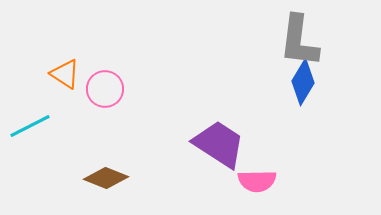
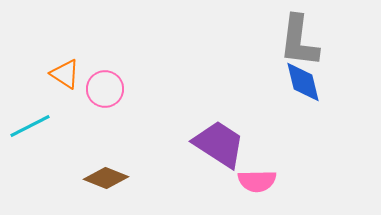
blue diamond: rotated 45 degrees counterclockwise
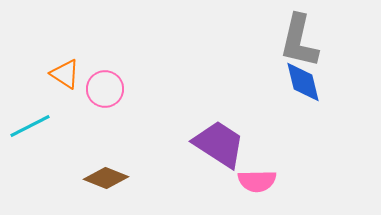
gray L-shape: rotated 6 degrees clockwise
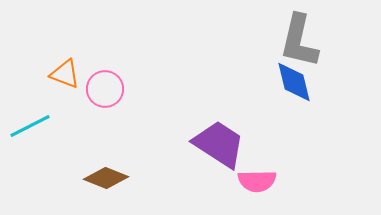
orange triangle: rotated 12 degrees counterclockwise
blue diamond: moved 9 px left
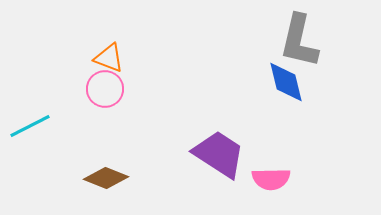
orange triangle: moved 44 px right, 16 px up
blue diamond: moved 8 px left
purple trapezoid: moved 10 px down
pink semicircle: moved 14 px right, 2 px up
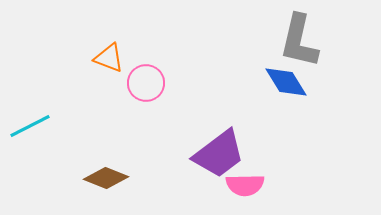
blue diamond: rotated 18 degrees counterclockwise
pink circle: moved 41 px right, 6 px up
purple trapezoid: rotated 110 degrees clockwise
pink semicircle: moved 26 px left, 6 px down
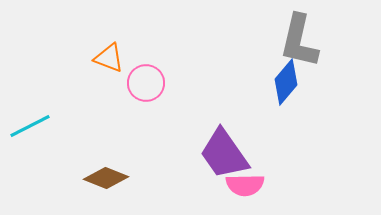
blue diamond: rotated 72 degrees clockwise
purple trapezoid: moved 5 px right; rotated 92 degrees clockwise
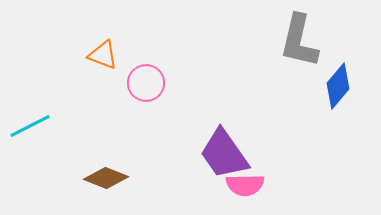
orange triangle: moved 6 px left, 3 px up
blue diamond: moved 52 px right, 4 px down
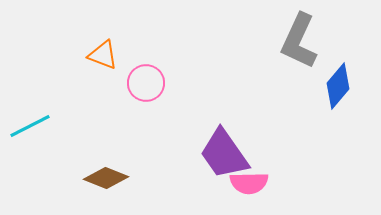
gray L-shape: rotated 12 degrees clockwise
pink semicircle: moved 4 px right, 2 px up
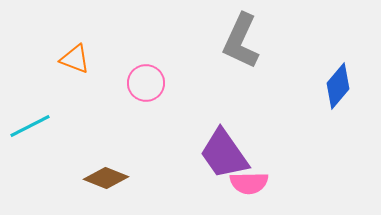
gray L-shape: moved 58 px left
orange triangle: moved 28 px left, 4 px down
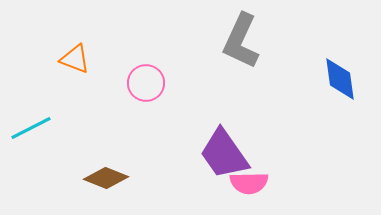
blue diamond: moved 2 px right, 7 px up; rotated 48 degrees counterclockwise
cyan line: moved 1 px right, 2 px down
